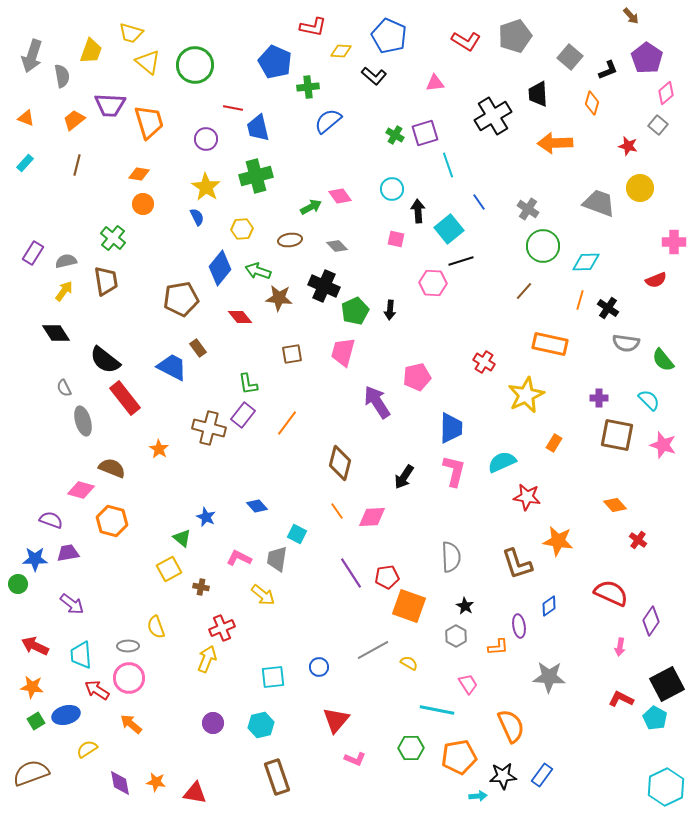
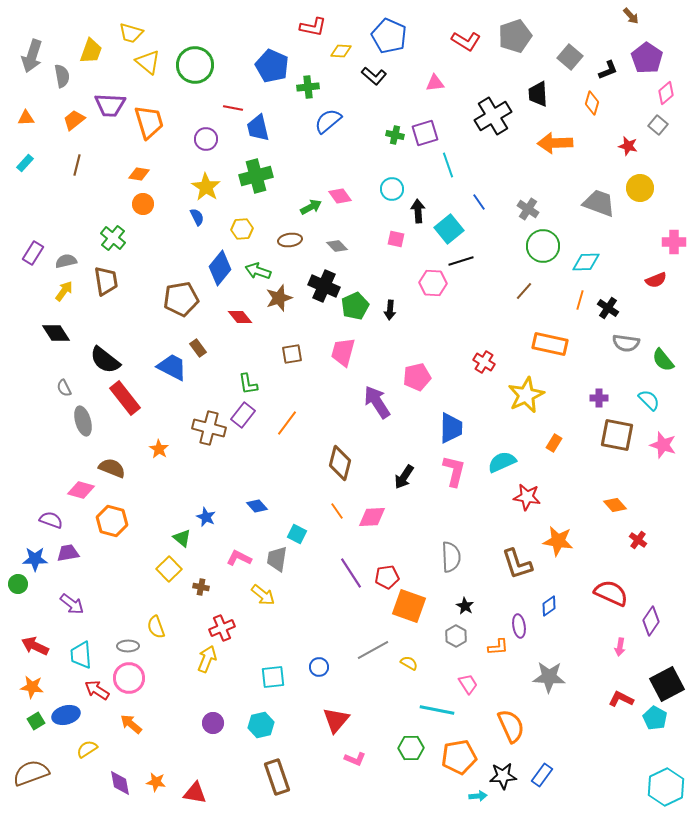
blue pentagon at (275, 62): moved 3 px left, 4 px down
orange triangle at (26, 118): rotated 24 degrees counterclockwise
green cross at (395, 135): rotated 18 degrees counterclockwise
brown star at (279, 298): rotated 24 degrees counterclockwise
green pentagon at (355, 311): moved 5 px up
yellow square at (169, 569): rotated 15 degrees counterclockwise
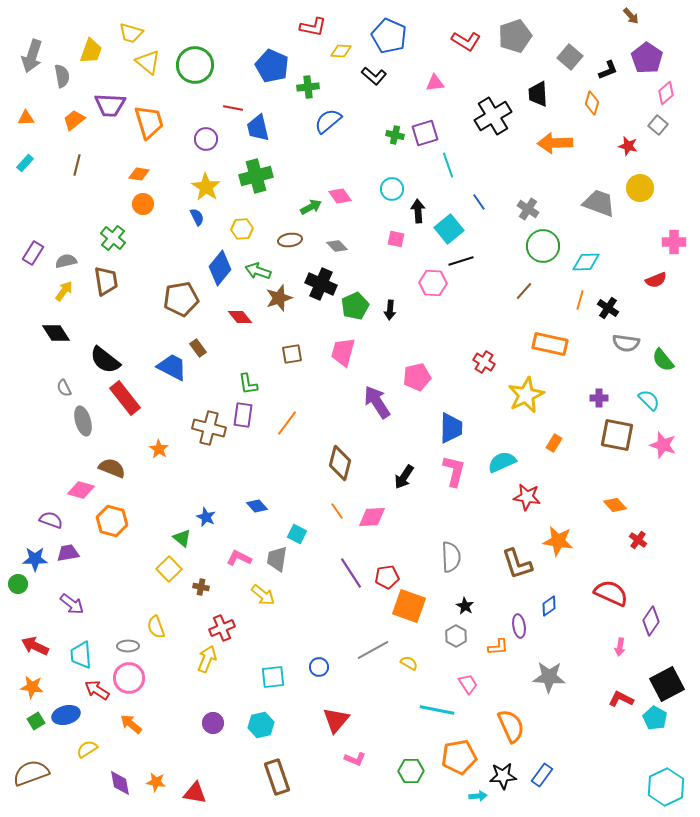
black cross at (324, 286): moved 3 px left, 2 px up
purple rectangle at (243, 415): rotated 30 degrees counterclockwise
green hexagon at (411, 748): moved 23 px down
